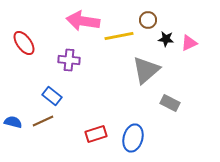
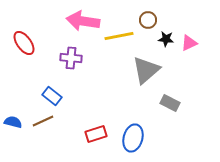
purple cross: moved 2 px right, 2 px up
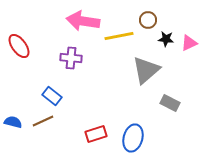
red ellipse: moved 5 px left, 3 px down
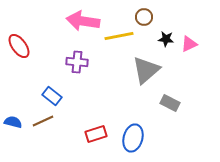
brown circle: moved 4 px left, 3 px up
pink triangle: moved 1 px down
purple cross: moved 6 px right, 4 px down
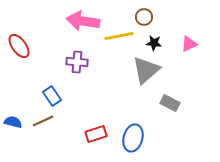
black star: moved 12 px left, 4 px down
blue rectangle: rotated 18 degrees clockwise
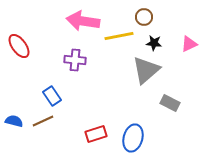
purple cross: moved 2 px left, 2 px up
blue semicircle: moved 1 px right, 1 px up
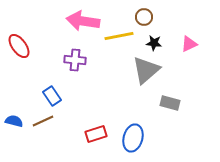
gray rectangle: rotated 12 degrees counterclockwise
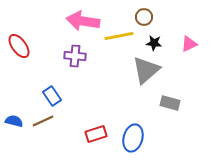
purple cross: moved 4 px up
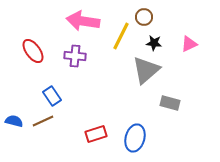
yellow line: moved 2 px right; rotated 52 degrees counterclockwise
red ellipse: moved 14 px right, 5 px down
blue ellipse: moved 2 px right
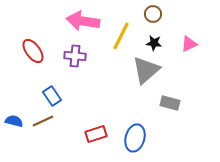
brown circle: moved 9 px right, 3 px up
